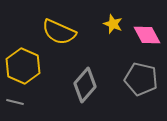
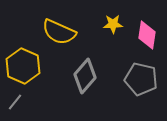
yellow star: rotated 24 degrees counterclockwise
pink diamond: rotated 36 degrees clockwise
gray diamond: moved 9 px up
gray line: rotated 66 degrees counterclockwise
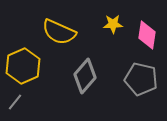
yellow hexagon: rotated 12 degrees clockwise
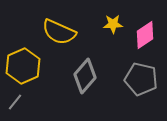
pink diamond: moved 2 px left; rotated 48 degrees clockwise
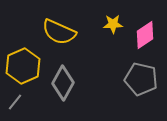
gray diamond: moved 22 px left, 7 px down; rotated 12 degrees counterclockwise
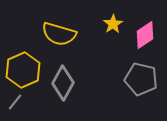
yellow star: rotated 30 degrees counterclockwise
yellow semicircle: moved 2 px down; rotated 8 degrees counterclockwise
yellow hexagon: moved 4 px down
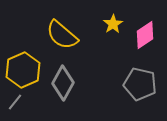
yellow semicircle: moved 3 px right, 1 px down; rotated 24 degrees clockwise
gray pentagon: moved 1 px left, 5 px down
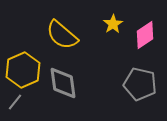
gray diamond: rotated 36 degrees counterclockwise
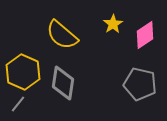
yellow hexagon: moved 2 px down; rotated 12 degrees counterclockwise
gray diamond: rotated 16 degrees clockwise
gray line: moved 3 px right, 2 px down
